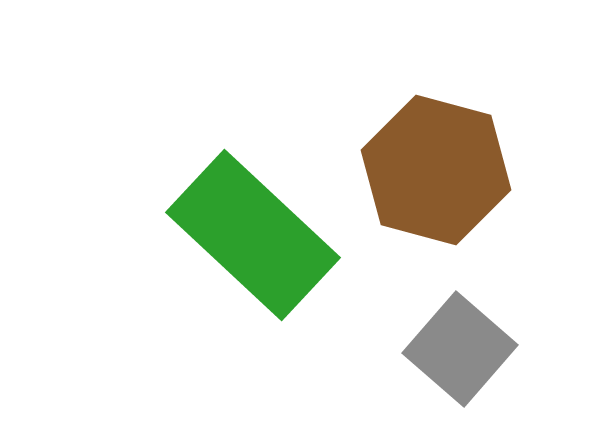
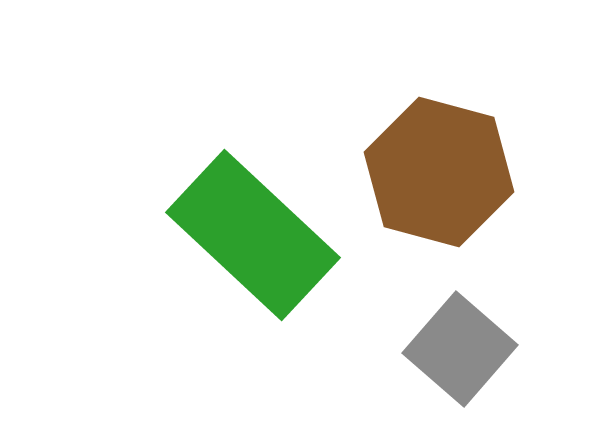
brown hexagon: moved 3 px right, 2 px down
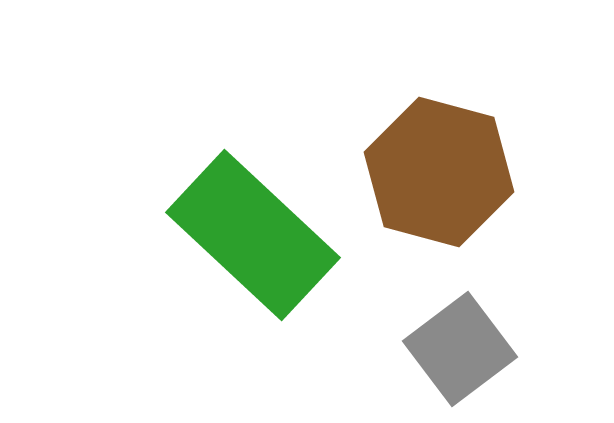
gray square: rotated 12 degrees clockwise
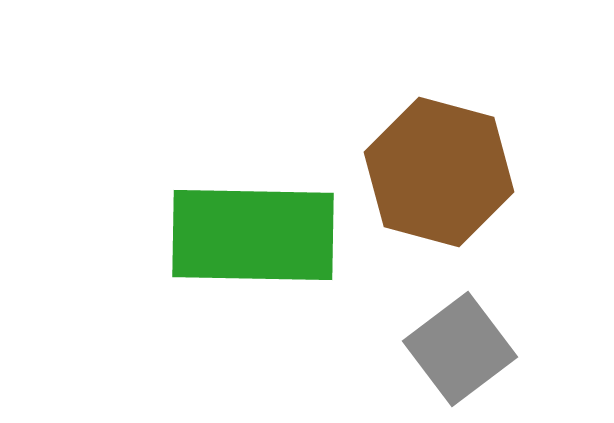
green rectangle: rotated 42 degrees counterclockwise
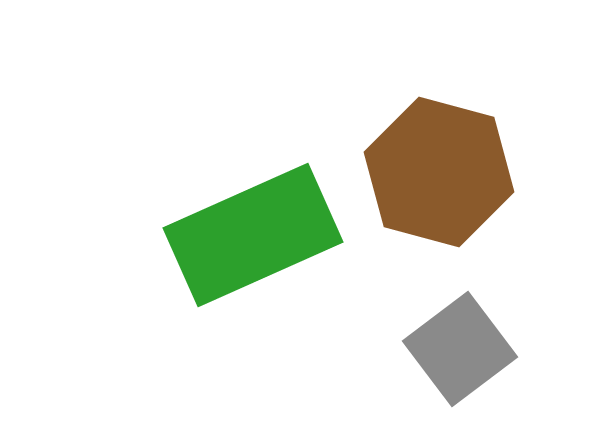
green rectangle: rotated 25 degrees counterclockwise
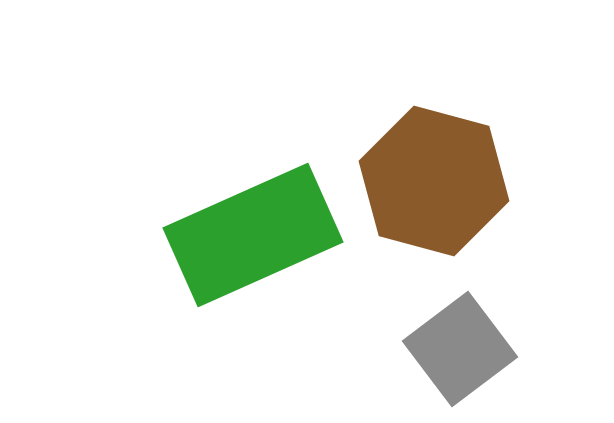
brown hexagon: moved 5 px left, 9 px down
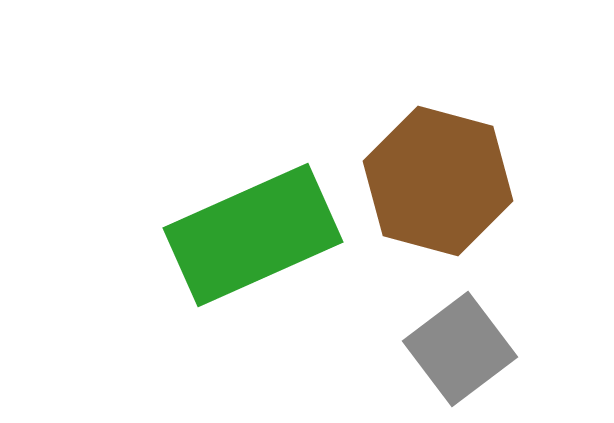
brown hexagon: moved 4 px right
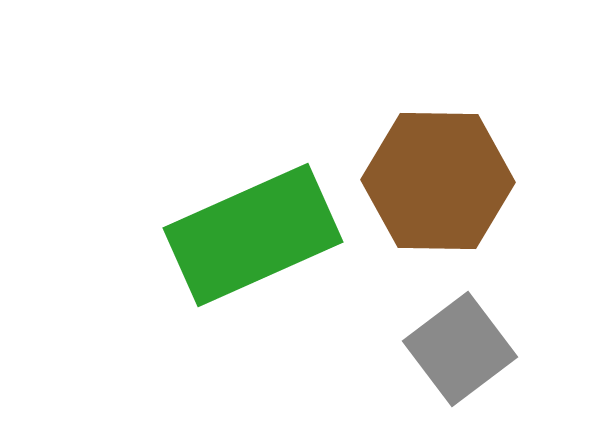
brown hexagon: rotated 14 degrees counterclockwise
